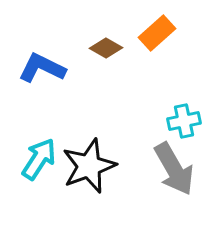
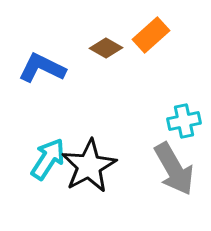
orange rectangle: moved 6 px left, 2 px down
cyan arrow: moved 9 px right
black star: rotated 8 degrees counterclockwise
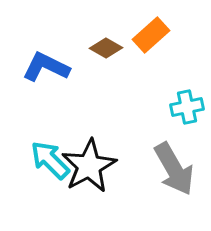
blue L-shape: moved 4 px right, 1 px up
cyan cross: moved 3 px right, 14 px up
cyan arrow: moved 2 px right, 1 px down; rotated 78 degrees counterclockwise
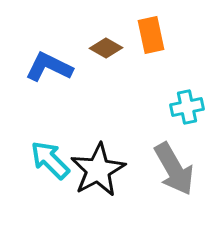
orange rectangle: rotated 60 degrees counterclockwise
blue L-shape: moved 3 px right
black star: moved 9 px right, 4 px down
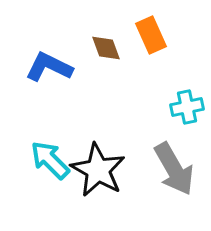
orange rectangle: rotated 12 degrees counterclockwise
brown diamond: rotated 40 degrees clockwise
black star: rotated 14 degrees counterclockwise
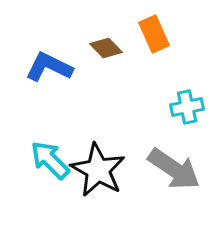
orange rectangle: moved 3 px right, 1 px up
brown diamond: rotated 24 degrees counterclockwise
gray arrow: rotated 26 degrees counterclockwise
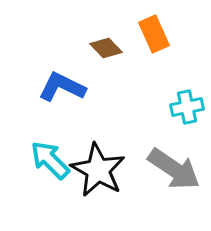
blue L-shape: moved 13 px right, 20 px down
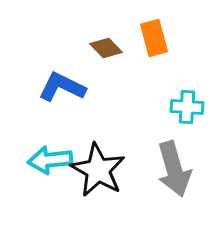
orange rectangle: moved 4 px down; rotated 9 degrees clockwise
cyan cross: rotated 16 degrees clockwise
cyan arrow: rotated 51 degrees counterclockwise
gray arrow: rotated 40 degrees clockwise
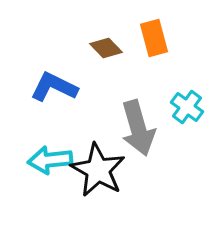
blue L-shape: moved 8 px left
cyan cross: rotated 32 degrees clockwise
gray arrow: moved 36 px left, 41 px up
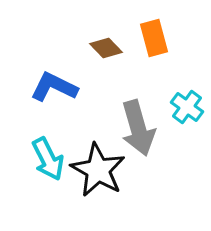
cyan arrow: moved 2 px left, 1 px up; rotated 111 degrees counterclockwise
